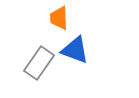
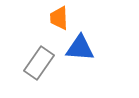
blue triangle: moved 5 px right, 2 px up; rotated 16 degrees counterclockwise
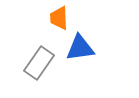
blue triangle: rotated 12 degrees counterclockwise
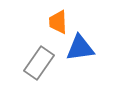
orange trapezoid: moved 1 px left, 4 px down
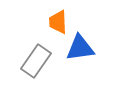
gray rectangle: moved 3 px left, 2 px up
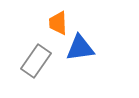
orange trapezoid: moved 1 px down
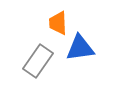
gray rectangle: moved 2 px right
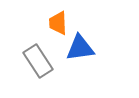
gray rectangle: rotated 68 degrees counterclockwise
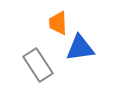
gray rectangle: moved 4 px down
